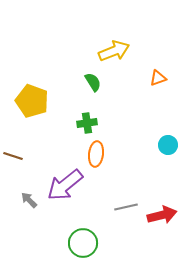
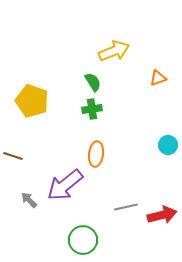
green cross: moved 5 px right, 14 px up
green circle: moved 3 px up
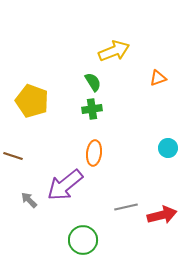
cyan circle: moved 3 px down
orange ellipse: moved 2 px left, 1 px up
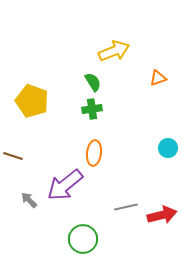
green circle: moved 1 px up
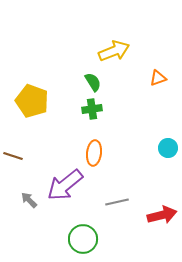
gray line: moved 9 px left, 5 px up
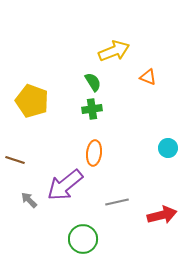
orange triangle: moved 10 px left, 1 px up; rotated 42 degrees clockwise
brown line: moved 2 px right, 4 px down
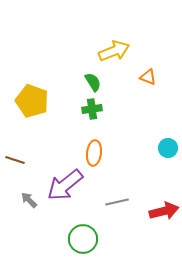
red arrow: moved 2 px right, 4 px up
